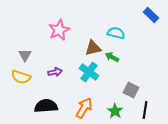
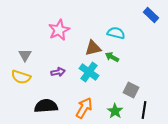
purple arrow: moved 3 px right
black line: moved 1 px left
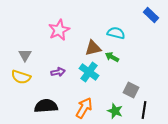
green star: rotated 14 degrees counterclockwise
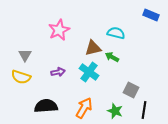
blue rectangle: rotated 21 degrees counterclockwise
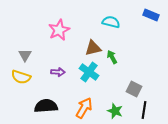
cyan semicircle: moved 5 px left, 11 px up
green arrow: rotated 32 degrees clockwise
purple arrow: rotated 16 degrees clockwise
gray square: moved 3 px right, 1 px up
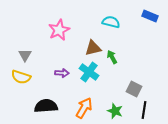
blue rectangle: moved 1 px left, 1 px down
purple arrow: moved 4 px right, 1 px down
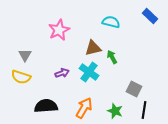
blue rectangle: rotated 21 degrees clockwise
purple arrow: rotated 24 degrees counterclockwise
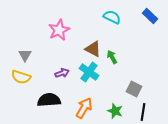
cyan semicircle: moved 1 px right, 5 px up; rotated 12 degrees clockwise
brown triangle: moved 1 px down; rotated 42 degrees clockwise
black semicircle: moved 3 px right, 6 px up
black line: moved 1 px left, 2 px down
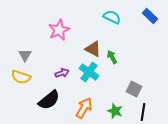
black semicircle: rotated 145 degrees clockwise
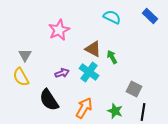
yellow semicircle: rotated 42 degrees clockwise
black semicircle: rotated 95 degrees clockwise
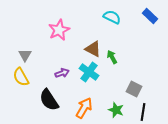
green star: moved 1 px right, 1 px up
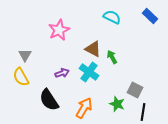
gray square: moved 1 px right, 1 px down
green star: moved 1 px right, 6 px up
